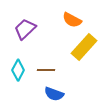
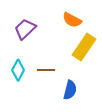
yellow rectangle: rotated 8 degrees counterclockwise
blue semicircle: moved 16 px right, 4 px up; rotated 96 degrees counterclockwise
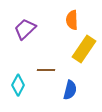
orange semicircle: rotated 60 degrees clockwise
yellow rectangle: moved 2 px down
cyan diamond: moved 15 px down
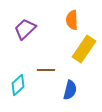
cyan diamond: rotated 20 degrees clockwise
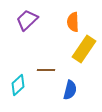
orange semicircle: moved 1 px right, 2 px down
purple trapezoid: moved 2 px right, 9 px up
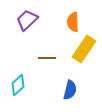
brown line: moved 1 px right, 12 px up
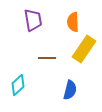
purple trapezoid: moved 6 px right; rotated 125 degrees clockwise
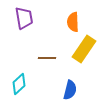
purple trapezoid: moved 9 px left, 2 px up
cyan diamond: moved 1 px right, 1 px up
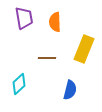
orange semicircle: moved 18 px left
yellow rectangle: rotated 12 degrees counterclockwise
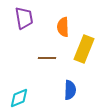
orange semicircle: moved 8 px right, 5 px down
cyan diamond: moved 14 px down; rotated 20 degrees clockwise
blue semicircle: rotated 12 degrees counterclockwise
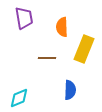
orange semicircle: moved 1 px left
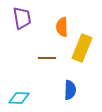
purple trapezoid: moved 2 px left
yellow rectangle: moved 2 px left, 1 px up
cyan diamond: rotated 25 degrees clockwise
